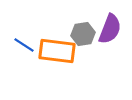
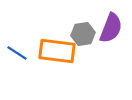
purple semicircle: moved 1 px right, 1 px up
blue line: moved 7 px left, 8 px down
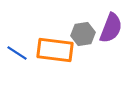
orange rectangle: moved 2 px left, 1 px up
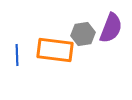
blue line: moved 2 px down; rotated 55 degrees clockwise
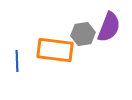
purple semicircle: moved 2 px left, 1 px up
blue line: moved 6 px down
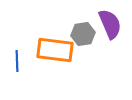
purple semicircle: moved 1 px right, 3 px up; rotated 44 degrees counterclockwise
